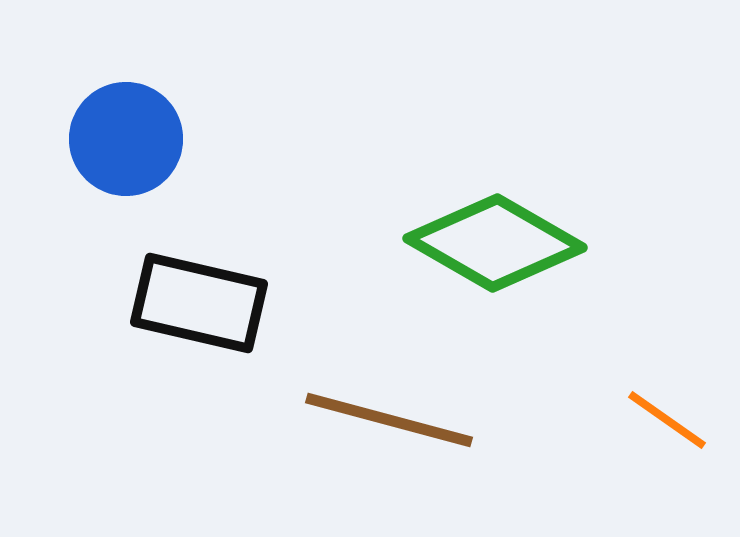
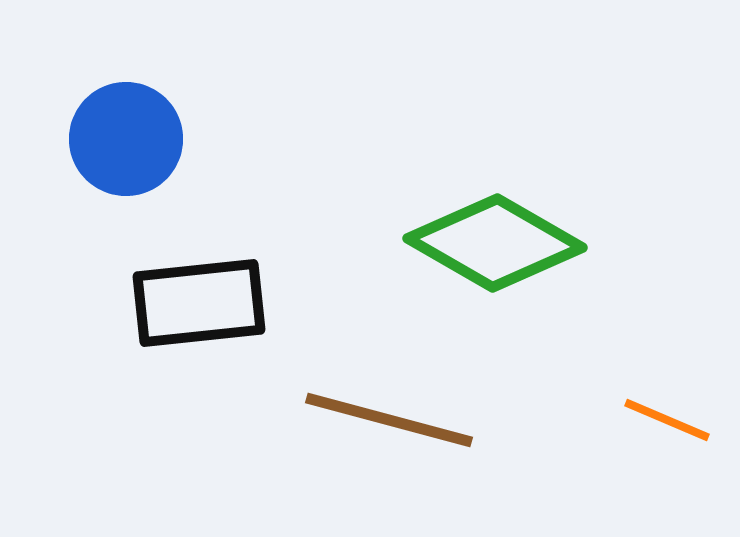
black rectangle: rotated 19 degrees counterclockwise
orange line: rotated 12 degrees counterclockwise
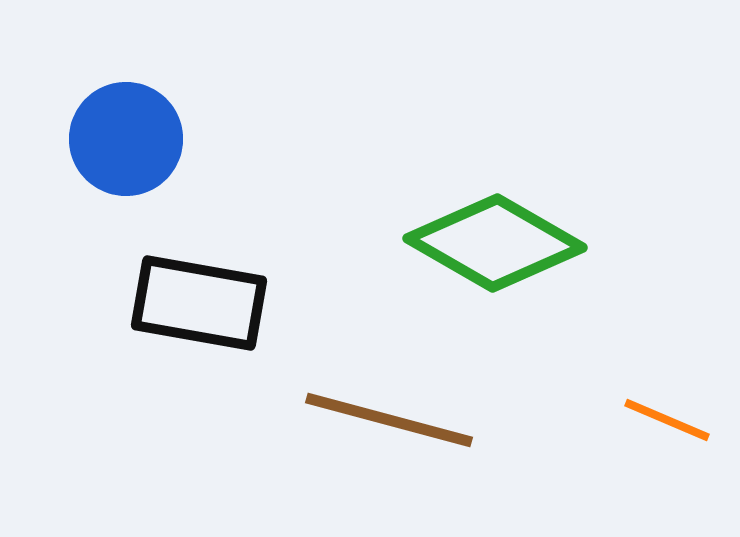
black rectangle: rotated 16 degrees clockwise
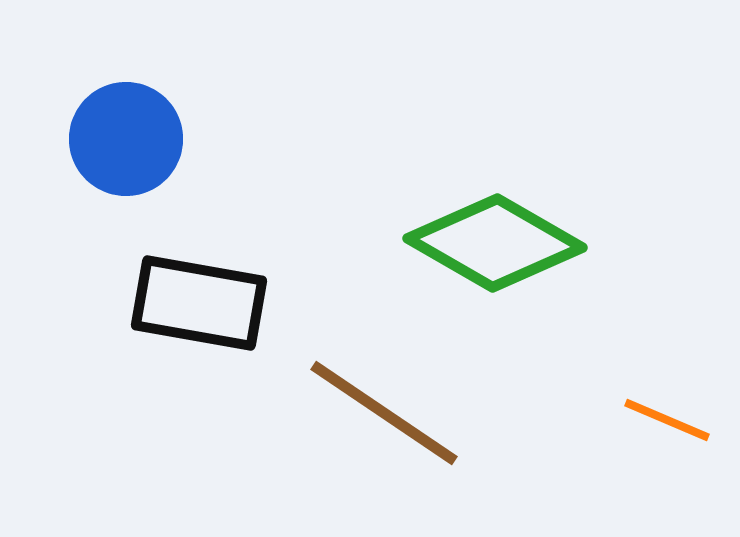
brown line: moved 5 px left, 7 px up; rotated 19 degrees clockwise
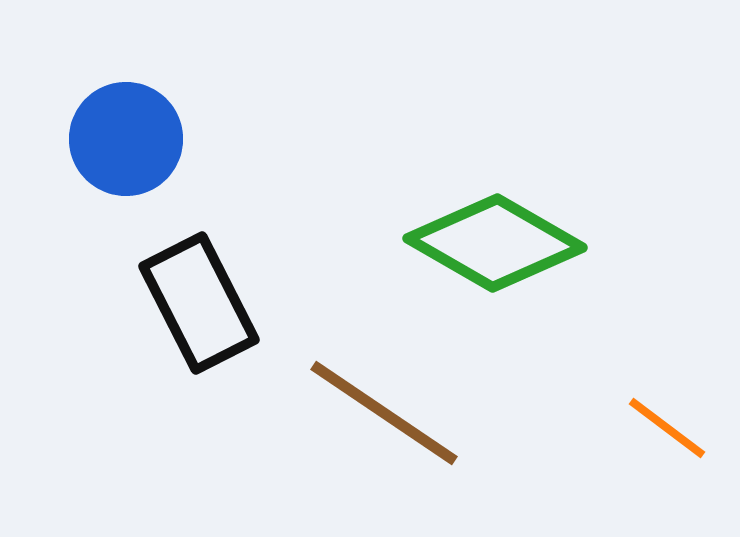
black rectangle: rotated 53 degrees clockwise
orange line: moved 8 px down; rotated 14 degrees clockwise
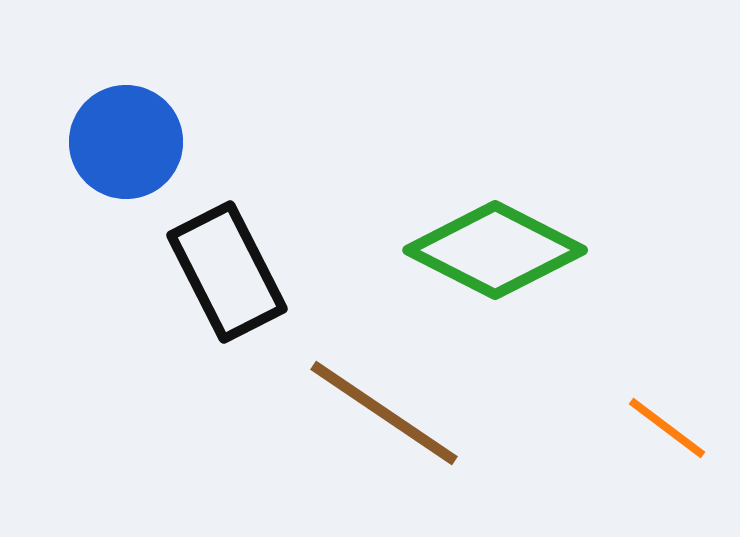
blue circle: moved 3 px down
green diamond: moved 7 px down; rotated 3 degrees counterclockwise
black rectangle: moved 28 px right, 31 px up
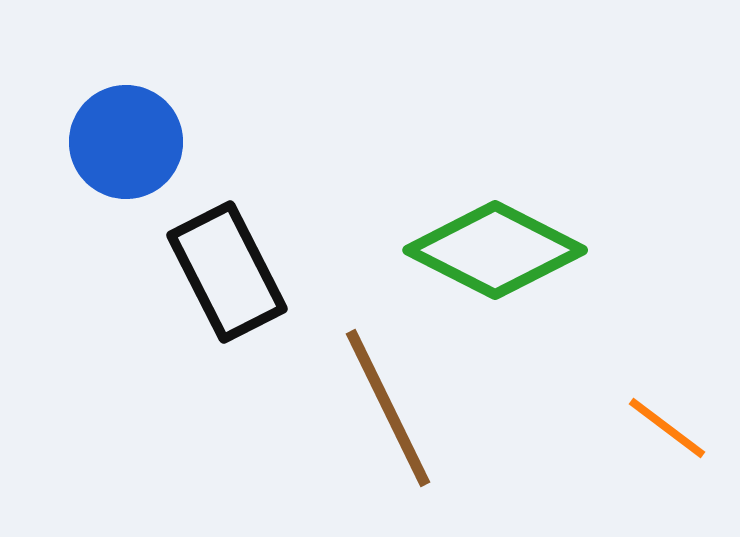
brown line: moved 4 px right, 5 px up; rotated 30 degrees clockwise
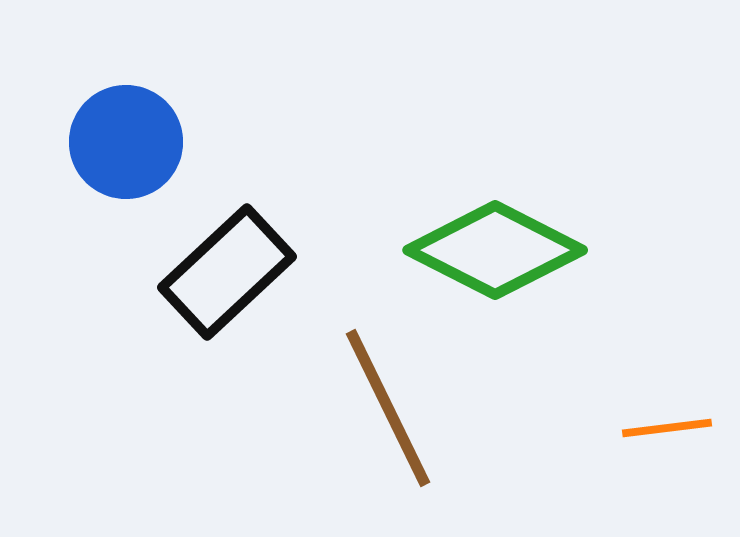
black rectangle: rotated 74 degrees clockwise
orange line: rotated 44 degrees counterclockwise
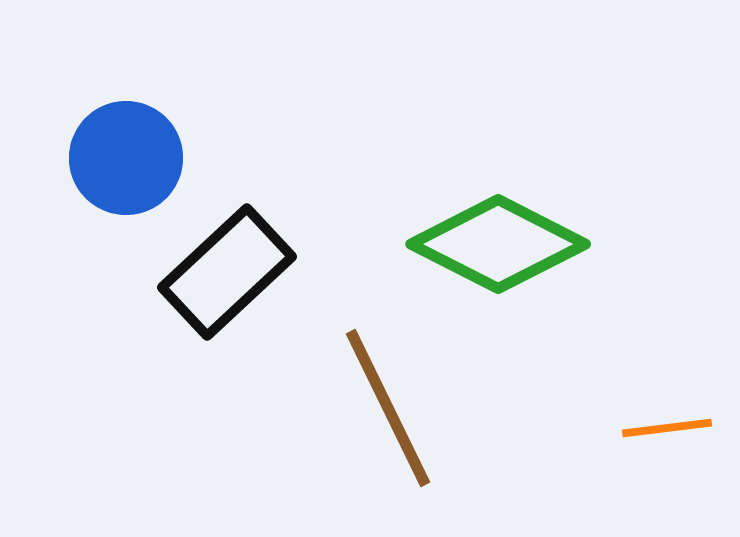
blue circle: moved 16 px down
green diamond: moved 3 px right, 6 px up
